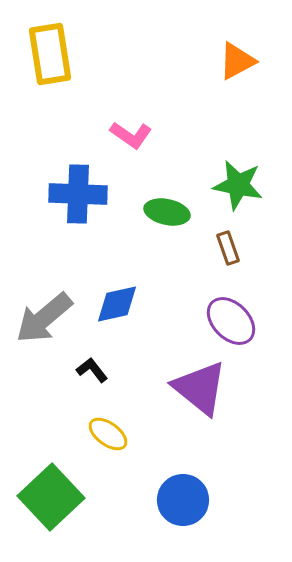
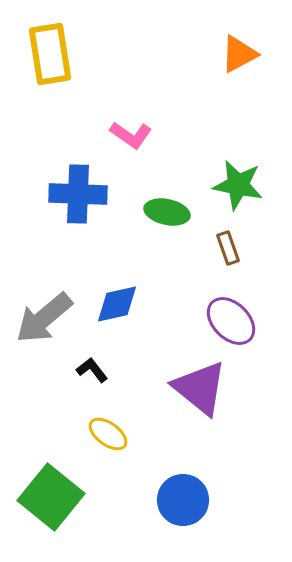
orange triangle: moved 2 px right, 7 px up
green square: rotated 8 degrees counterclockwise
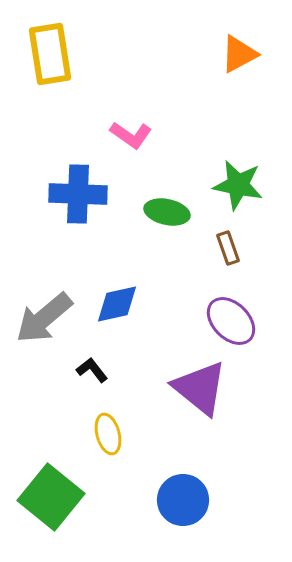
yellow ellipse: rotated 39 degrees clockwise
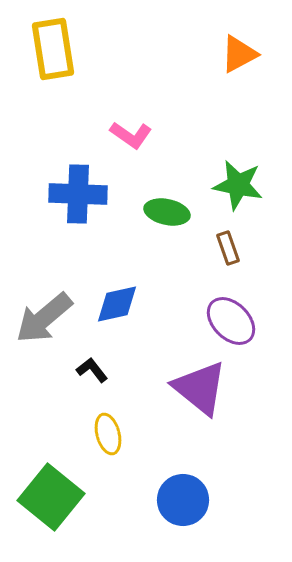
yellow rectangle: moved 3 px right, 5 px up
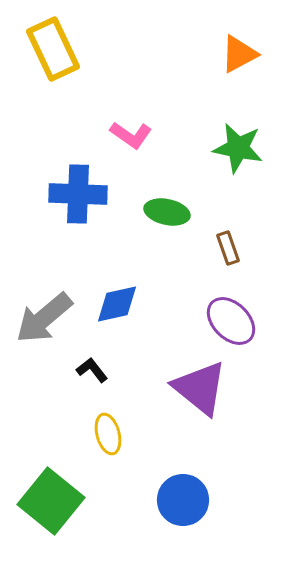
yellow rectangle: rotated 16 degrees counterclockwise
green star: moved 37 px up
green square: moved 4 px down
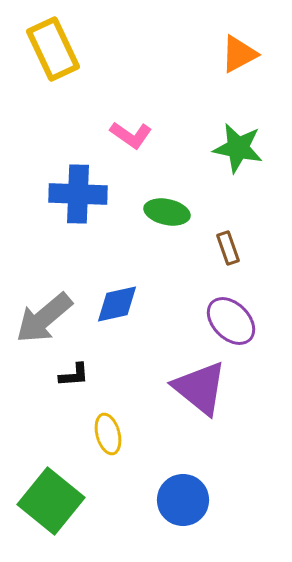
black L-shape: moved 18 px left, 5 px down; rotated 124 degrees clockwise
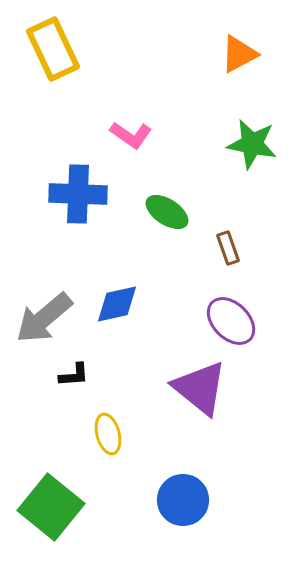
green star: moved 14 px right, 4 px up
green ellipse: rotated 21 degrees clockwise
green square: moved 6 px down
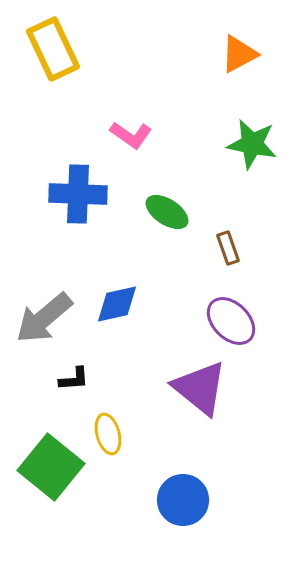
black L-shape: moved 4 px down
green square: moved 40 px up
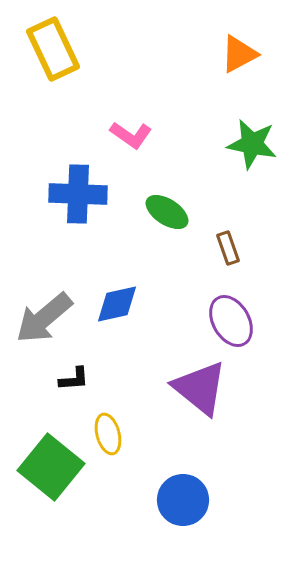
purple ellipse: rotated 15 degrees clockwise
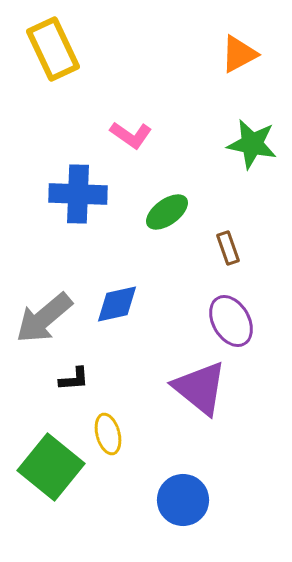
green ellipse: rotated 69 degrees counterclockwise
